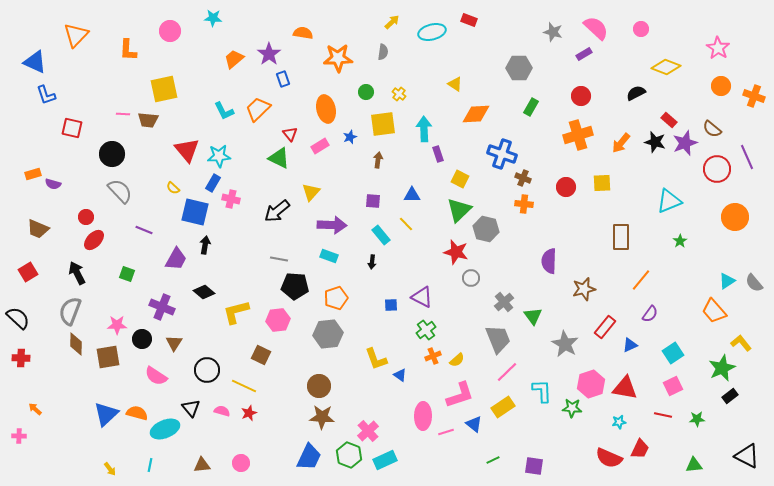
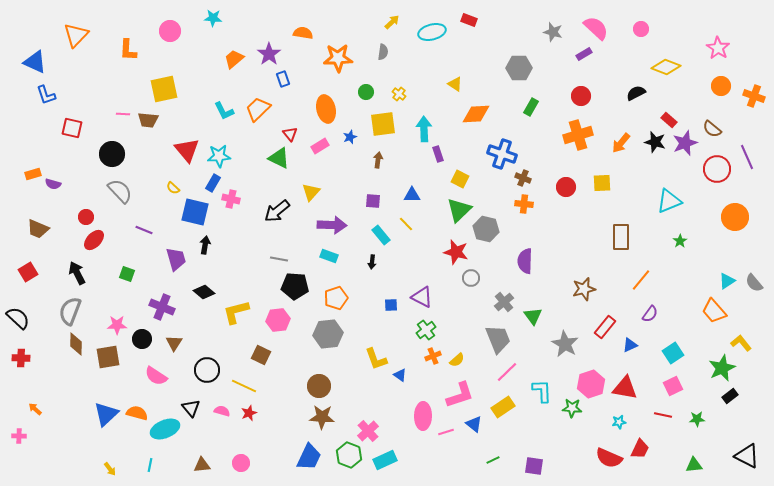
purple trapezoid at (176, 259): rotated 45 degrees counterclockwise
purple semicircle at (549, 261): moved 24 px left
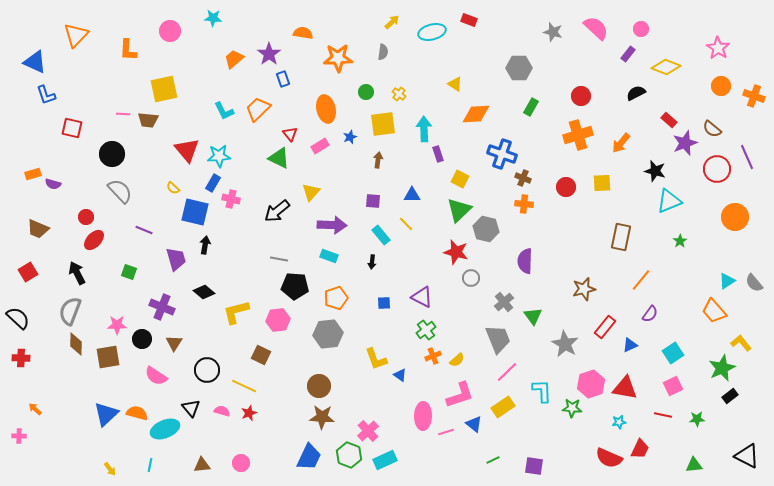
purple rectangle at (584, 54): moved 44 px right; rotated 21 degrees counterclockwise
black star at (655, 142): moved 29 px down
brown rectangle at (621, 237): rotated 12 degrees clockwise
green square at (127, 274): moved 2 px right, 2 px up
blue square at (391, 305): moved 7 px left, 2 px up
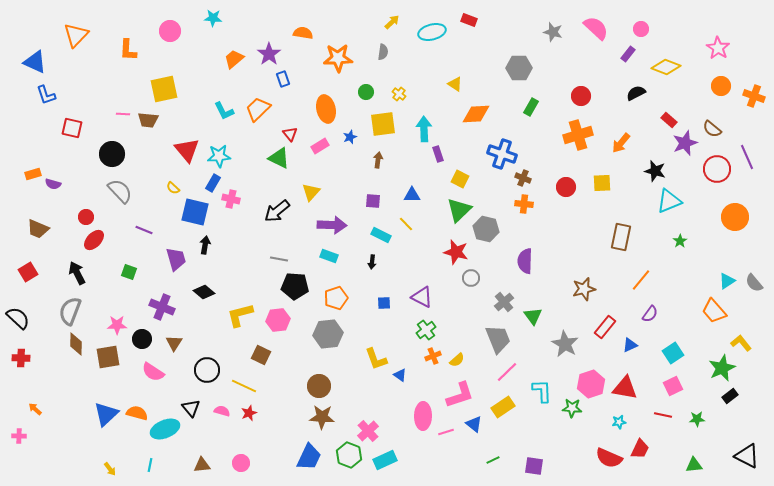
cyan rectangle at (381, 235): rotated 24 degrees counterclockwise
yellow L-shape at (236, 312): moved 4 px right, 3 px down
pink semicircle at (156, 376): moved 3 px left, 4 px up
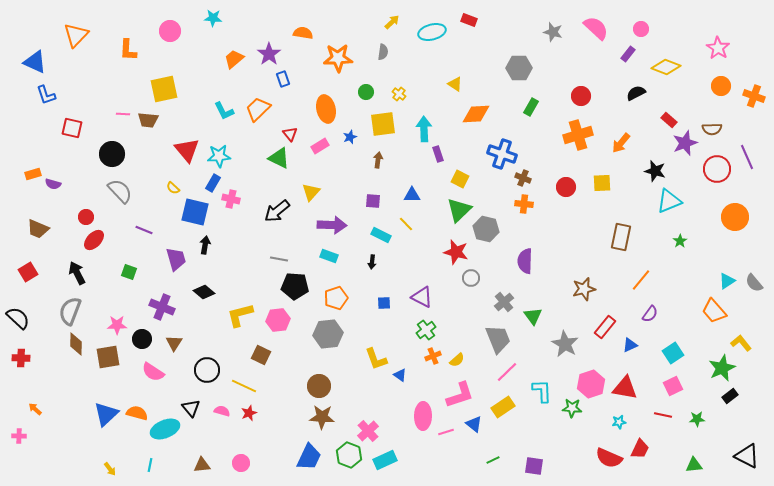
brown semicircle at (712, 129): rotated 42 degrees counterclockwise
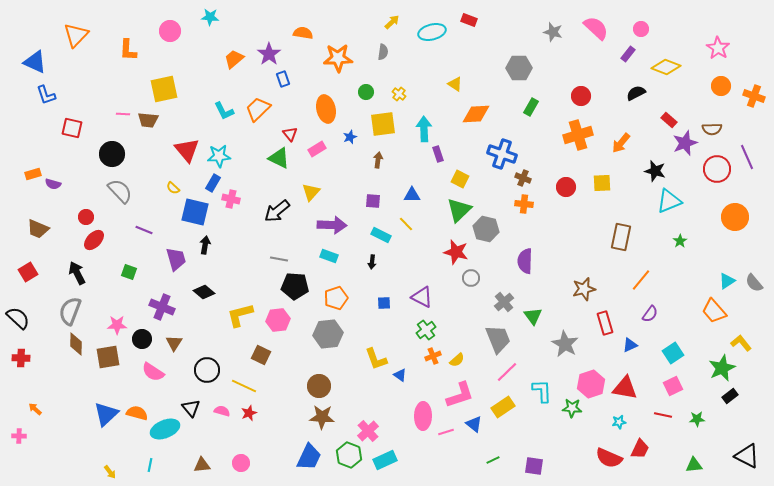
cyan star at (213, 18): moved 3 px left, 1 px up
pink rectangle at (320, 146): moved 3 px left, 3 px down
red rectangle at (605, 327): moved 4 px up; rotated 55 degrees counterclockwise
yellow arrow at (110, 469): moved 3 px down
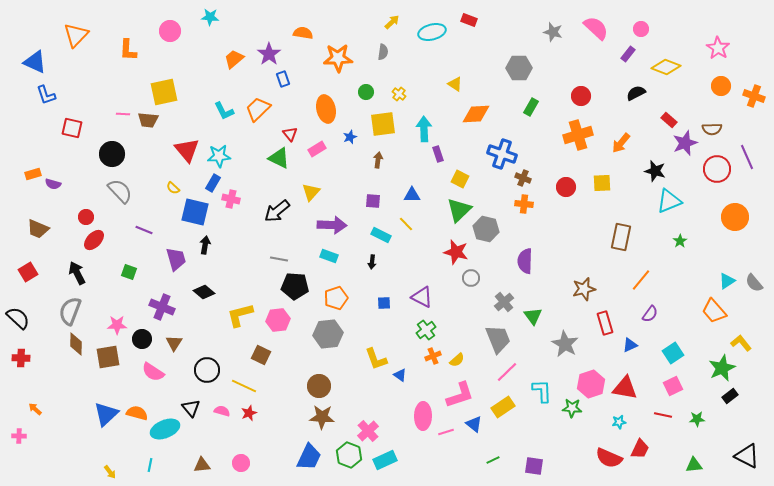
yellow square at (164, 89): moved 3 px down
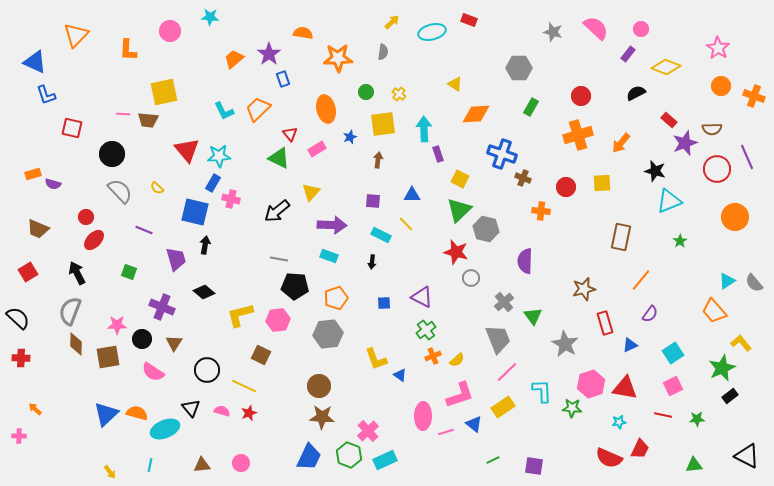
yellow semicircle at (173, 188): moved 16 px left
orange cross at (524, 204): moved 17 px right, 7 px down
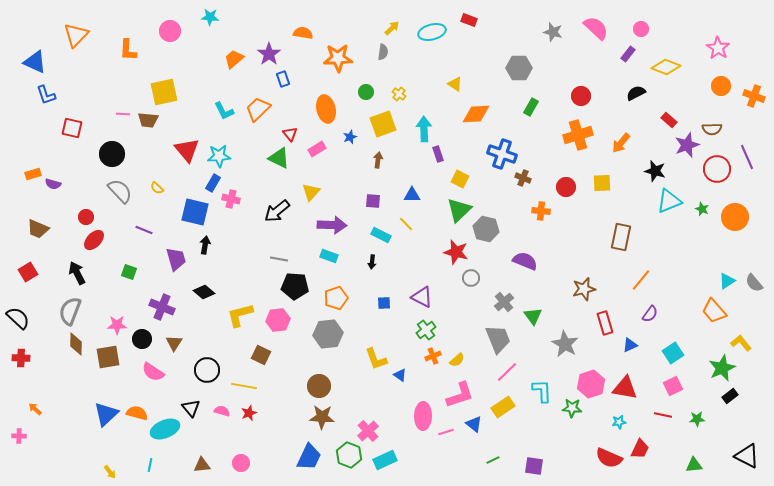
yellow arrow at (392, 22): moved 6 px down
yellow square at (383, 124): rotated 12 degrees counterclockwise
purple star at (685, 143): moved 2 px right, 2 px down
green star at (680, 241): moved 22 px right, 32 px up; rotated 16 degrees counterclockwise
purple semicircle at (525, 261): rotated 110 degrees clockwise
yellow line at (244, 386): rotated 15 degrees counterclockwise
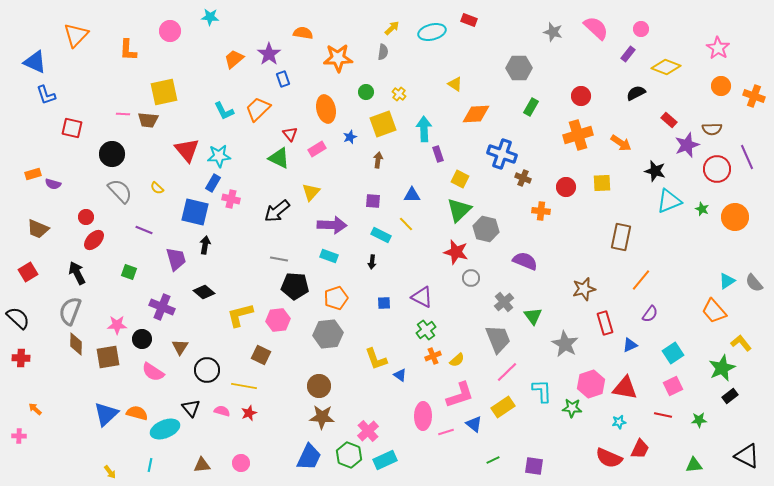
orange arrow at (621, 143): rotated 95 degrees counterclockwise
brown triangle at (174, 343): moved 6 px right, 4 px down
green star at (697, 419): moved 2 px right, 1 px down
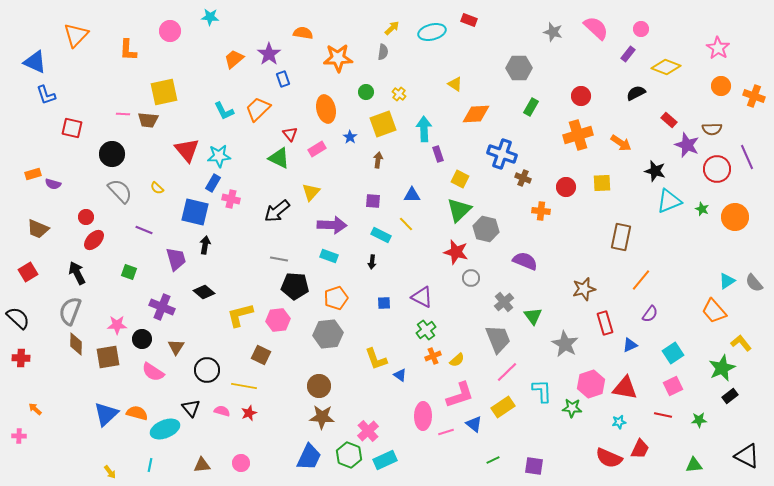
blue star at (350, 137): rotated 16 degrees counterclockwise
purple star at (687, 145): rotated 30 degrees counterclockwise
brown triangle at (180, 347): moved 4 px left
